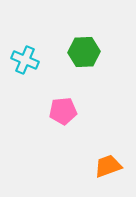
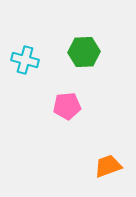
cyan cross: rotated 8 degrees counterclockwise
pink pentagon: moved 4 px right, 5 px up
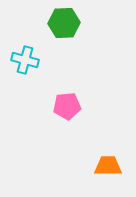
green hexagon: moved 20 px left, 29 px up
orange trapezoid: rotated 20 degrees clockwise
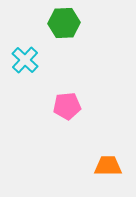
cyan cross: rotated 28 degrees clockwise
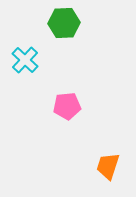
orange trapezoid: rotated 72 degrees counterclockwise
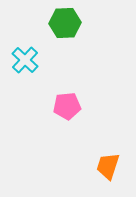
green hexagon: moved 1 px right
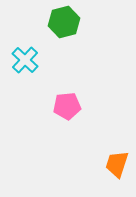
green hexagon: moved 1 px left, 1 px up; rotated 12 degrees counterclockwise
orange trapezoid: moved 9 px right, 2 px up
